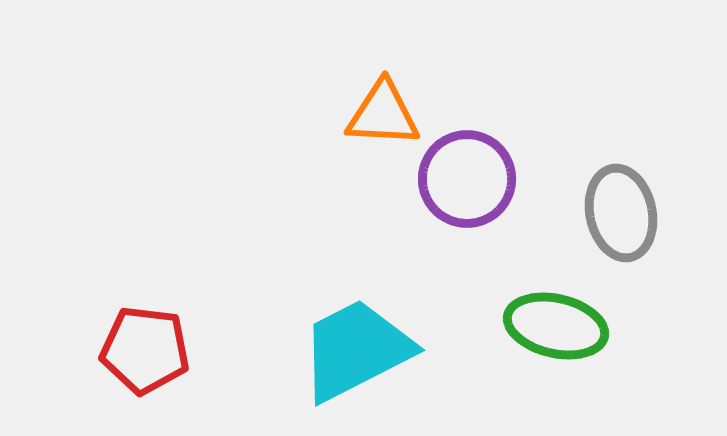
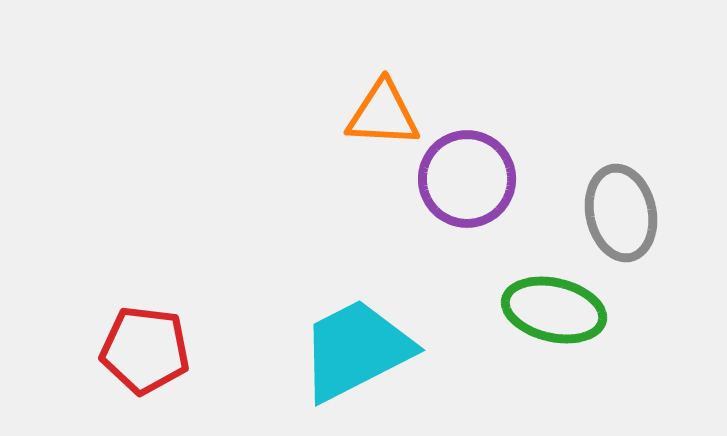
green ellipse: moved 2 px left, 16 px up
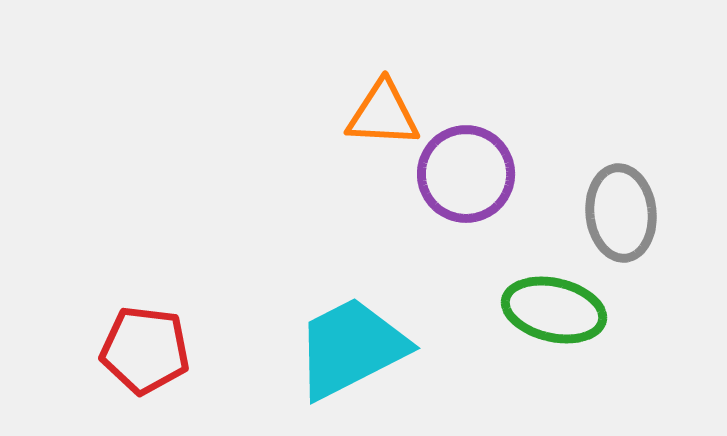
purple circle: moved 1 px left, 5 px up
gray ellipse: rotated 6 degrees clockwise
cyan trapezoid: moved 5 px left, 2 px up
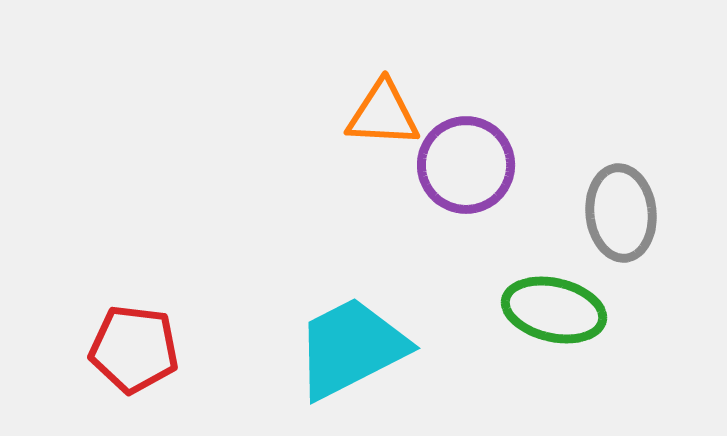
purple circle: moved 9 px up
red pentagon: moved 11 px left, 1 px up
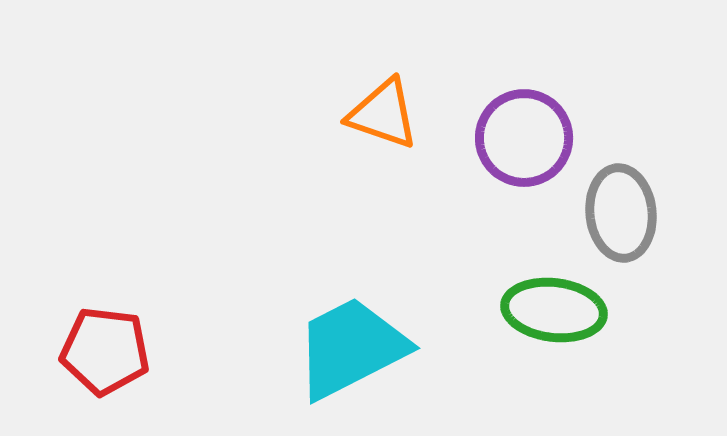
orange triangle: rotated 16 degrees clockwise
purple circle: moved 58 px right, 27 px up
green ellipse: rotated 6 degrees counterclockwise
red pentagon: moved 29 px left, 2 px down
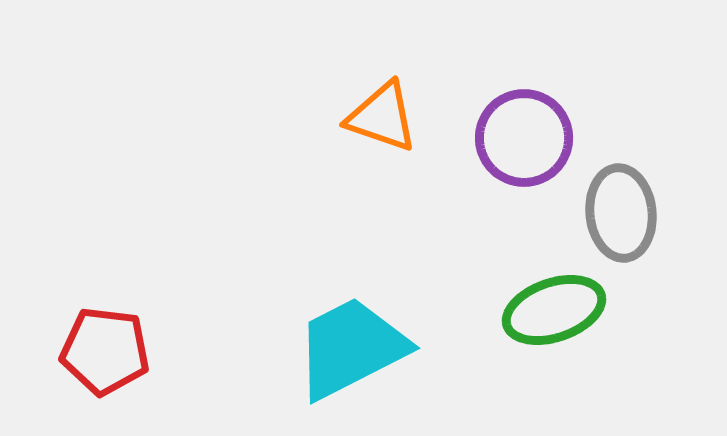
orange triangle: moved 1 px left, 3 px down
green ellipse: rotated 26 degrees counterclockwise
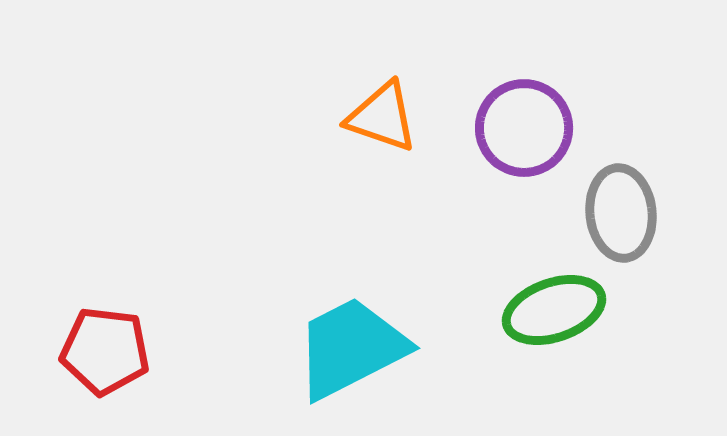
purple circle: moved 10 px up
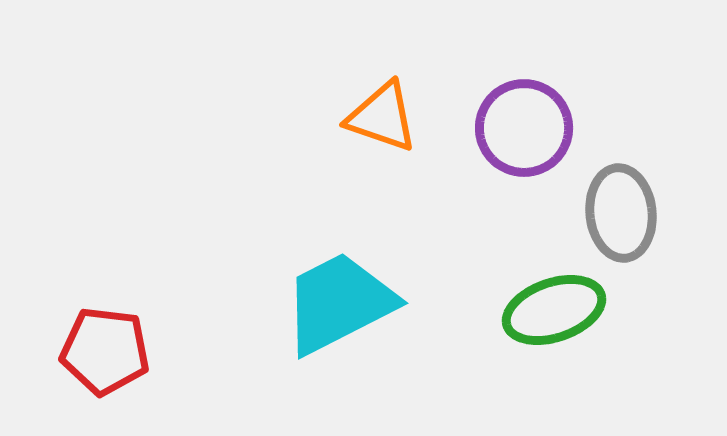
cyan trapezoid: moved 12 px left, 45 px up
